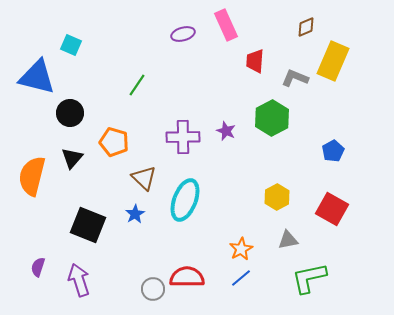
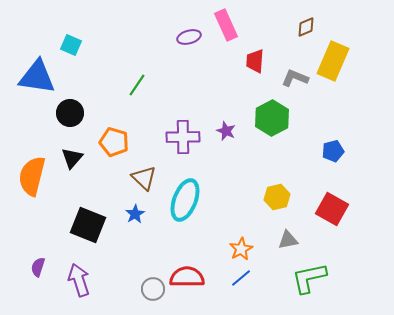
purple ellipse: moved 6 px right, 3 px down
blue triangle: rotated 6 degrees counterclockwise
blue pentagon: rotated 15 degrees clockwise
yellow hexagon: rotated 15 degrees clockwise
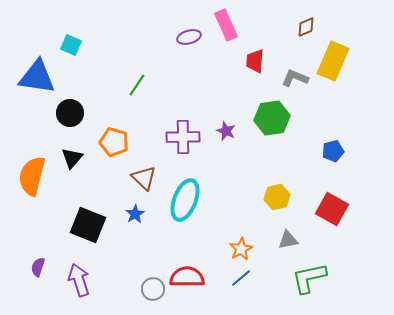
green hexagon: rotated 20 degrees clockwise
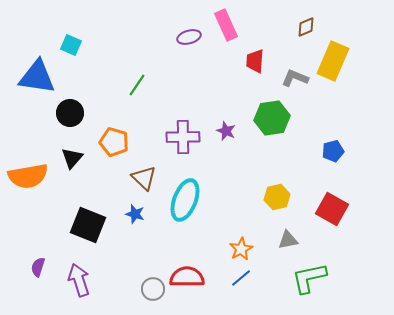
orange semicircle: moved 4 px left; rotated 114 degrees counterclockwise
blue star: rotated 24 degrees counterclockwise
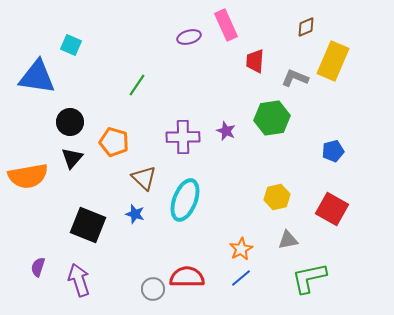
black circle: moved 9 px down
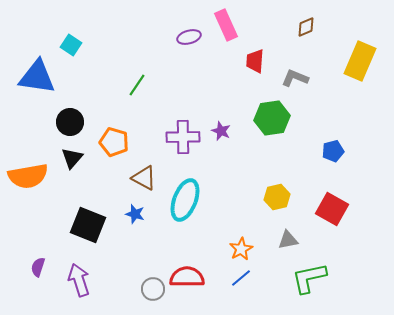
cyan square: rotated 10 degrees clockwise
yellow rectangle: moved 27 px right
purple star: moved 5 px left
brown triangle: rotated 16 degrees counterclockwise
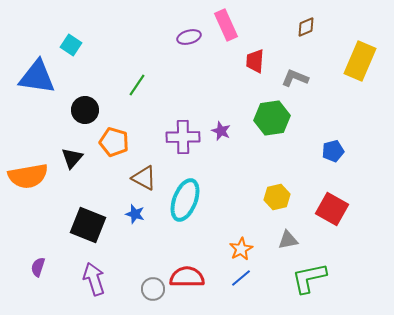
black circle: moved 15 px right, 12 px up
purple arrow: moved 15 px right, 1 px up
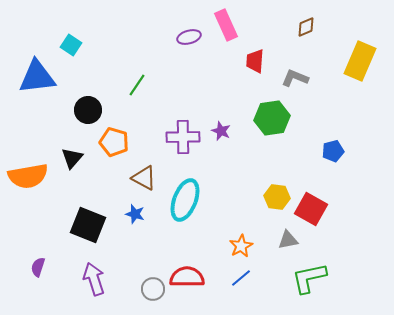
blue triangle: rotated 15 degrees counterclockwise
black circle: moved 3 px right
yellow hexagon: rotated 20 degrees clockwise
red square: moved 21 px left
orange star: moved 3 px up
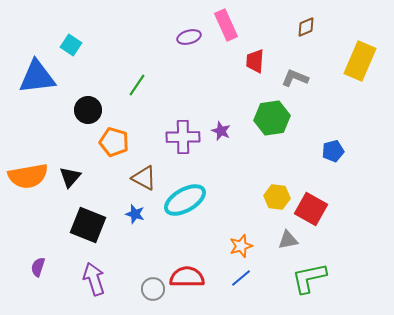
black triangle: moved 2 px left, 19 px down
cyan ellipse: rotated 39 degrees clockwise
orange star: rotated 10 degrees clockwise
